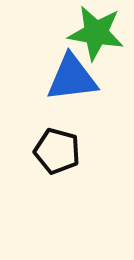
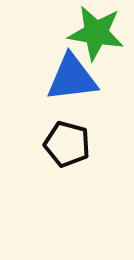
black pentagon: moved 10 px right, 7 px up
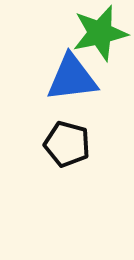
green star: moved 4 px right; rotated 22 degrees counterclockwise
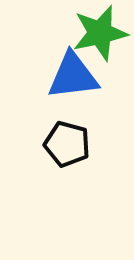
blue triangle: moved 1 px right, 2 px up
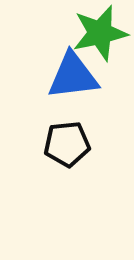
black pentagon: rotated 21 degrees counterclockwise
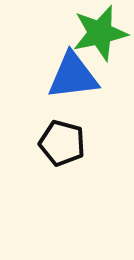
black pentagon: moved 5 px left, 1 px up; rotated 21 degrees clockwise
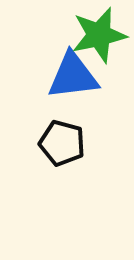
green star: moved 1 px left, 2 px down
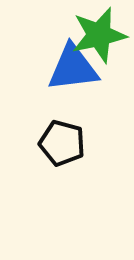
blue triangle: moved 8 px up
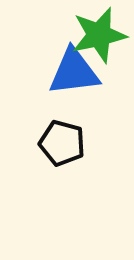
blue triangle: moved 1 px right, 4 px down
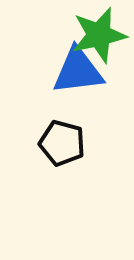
blue triangle: moved 4 px right, 1 px up
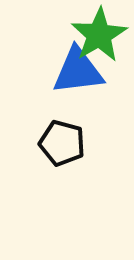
green star: rotated 18 degrees counterclockwise
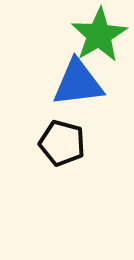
blue triangle: moved 12 px down
